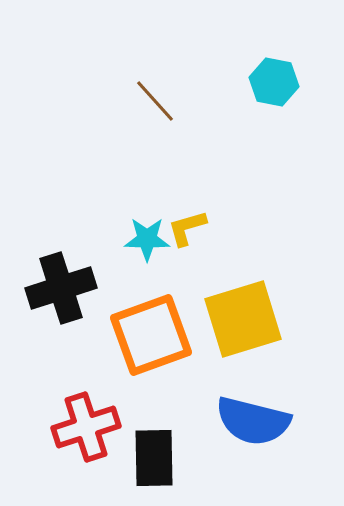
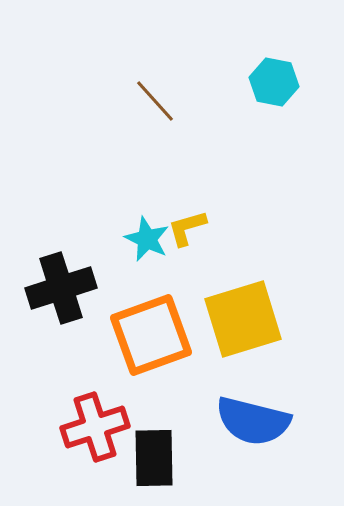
cyan star: rotated 24 degrees clockwise
red cross: moved 9 px right
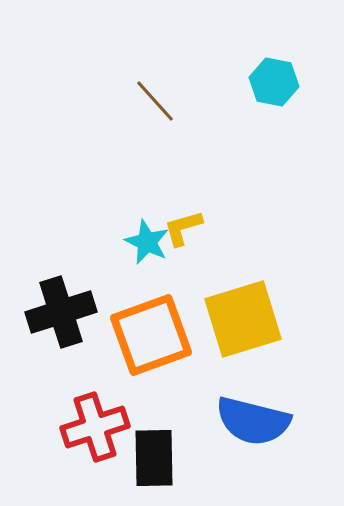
yellow L-shape: moved 4 px left
cyan star: moved 3 px down
black cross: moved 24 px down
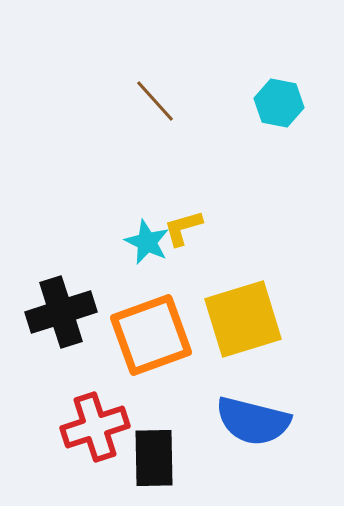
cyan hexagon: moved 5 px right, 21 px down
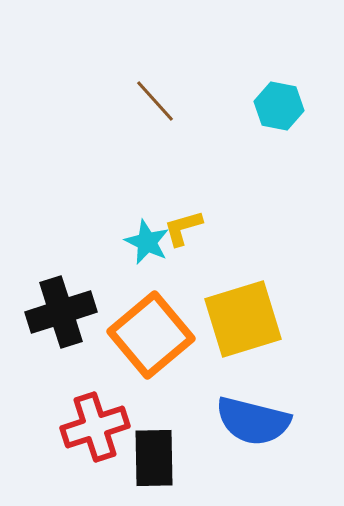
cyan hexagon: moved 3 px down
orange square: rotated 20 degrees counterclockwise
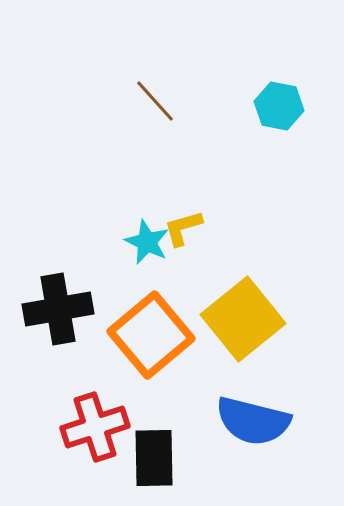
black cross: moved 3 px left, 3 px up; rotated 8 degrees clockwise
yellow square: rotated 22 degrees counterclockwise
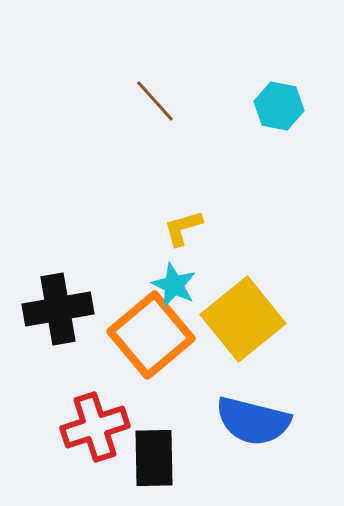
cyan star: moved 27 px right, 43 px down
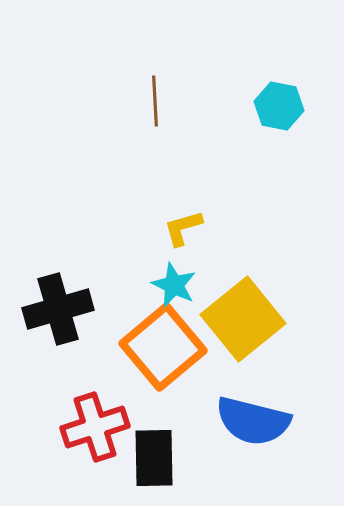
brown line: rotated 39 degrees clockwise
black cross: rotated 6 degrees counterclockwise
orange square: moved 12 px right, 12 px down
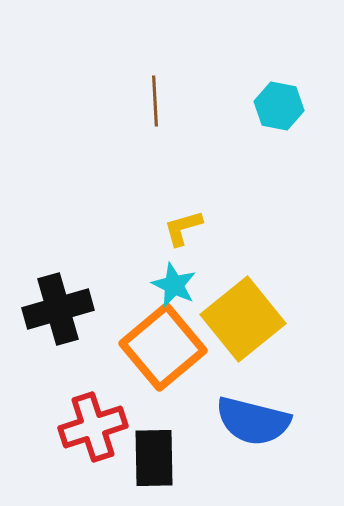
red cross: moved 2 px left
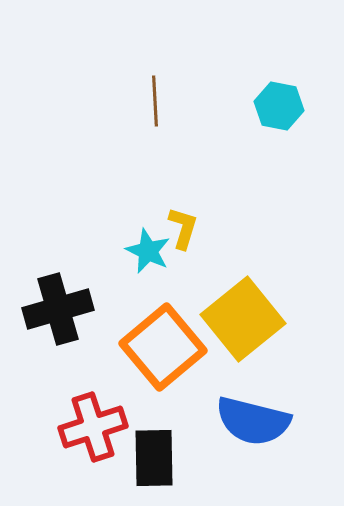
yellow L-shape: rotated 123 degrees clockwise
cyan star: moved 26 px left, 34 px up
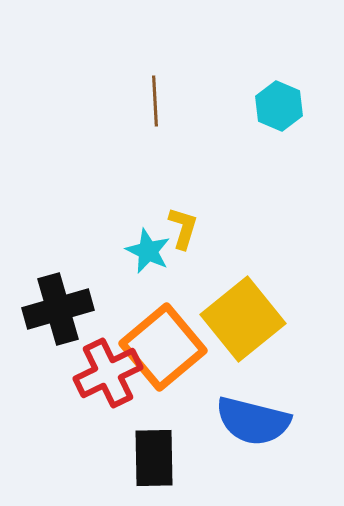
cyan hexagon: rotated 12 degrees clockwise
red cross: moved 15 px right, 54 px up; rotated 8 degrees counterclockwise
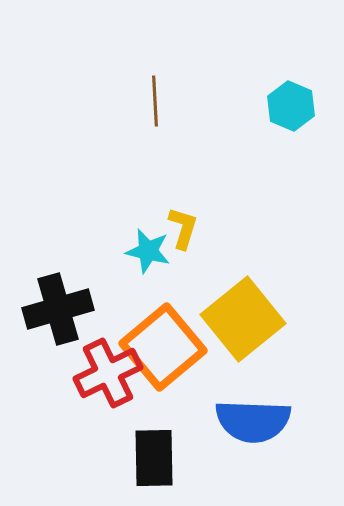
cyan hexagon: moved 12 px right
cyan star: rotated 12 degrees counterclockwise
blue semicircle: rotated 12 degrees counterclockwise
